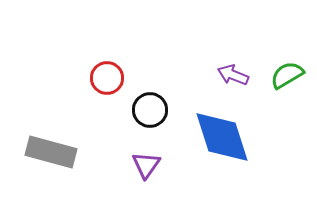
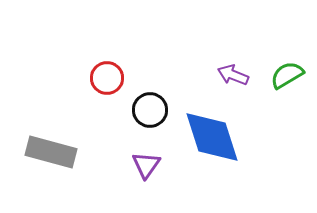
blue diamond: moved 10 px left
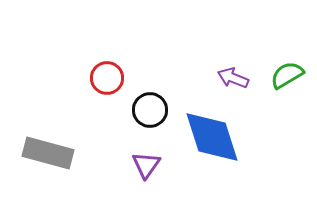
purple arrow: moved 3 px down
gray rectangle: moved 3 px left, 1 px down
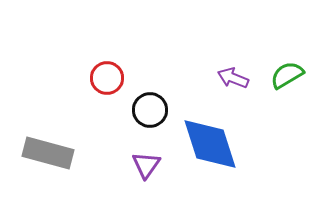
blue diamond: moved 2 px left, 7 px down
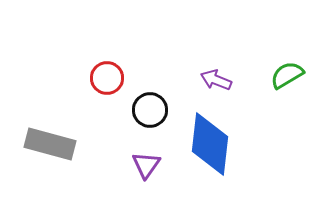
purple arrow: moved 17 px left, 2 px down
blue diamond: rotated 24 degrees clockwise
gray rectangle: moved 2 px right, 9 px up
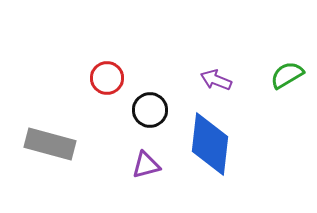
purple triangle: rotated 40 degrees clockwise
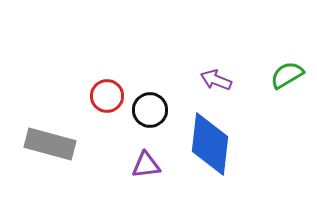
red circle: moved 18 px down
purple triangle: rotated 8 degrees clockwise
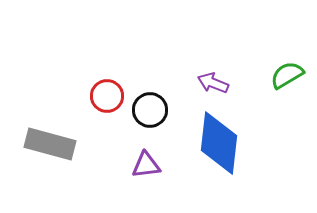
purple arrow: moved 3 px left, 3 px down
blue diamond: moved 9 px right, 1 px up
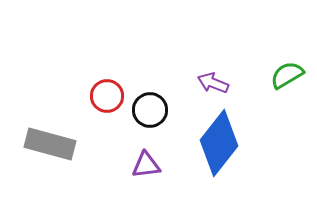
blue diamond: rotated 32 degrees clockwise
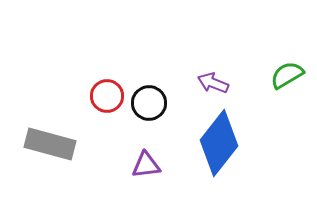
black circle: moved 1 px left, 7 px up
